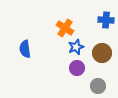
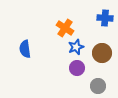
blue cross: moved 1 px left, 2 px up
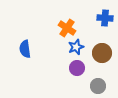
orange cross: moved 2 px right
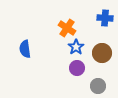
blue star: rotated 14 degrees counterclockwise
